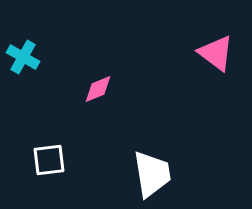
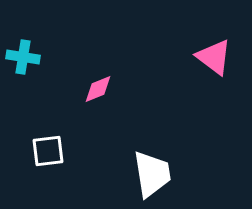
pink triangle: moved 2 px left, 4 px down
cyan cross: rotated 20 degrees counterclockwise
white square: moved 1 px left, 9 px up
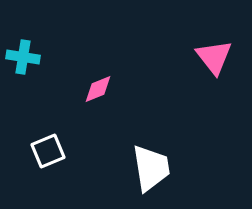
pink triangle: rotated 15 degrees clockwise
white square: rotated 16 degrees counterclockwise
white trapezoid: moved 1 px left, 6 px up
